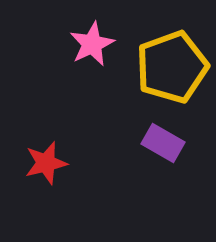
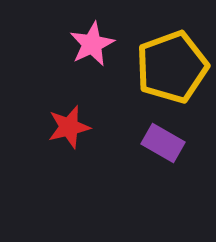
red star: moved 23 px right, 36 px up
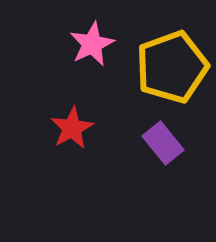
red star: moved 3 px right, 1 px down; rotated 15 degrees counterclockwise
purple rectangle: rotated 21 degrees clockwise
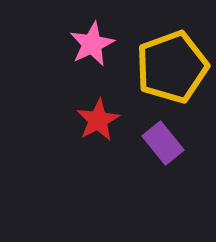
red star: moved 26 px right, 8 px up
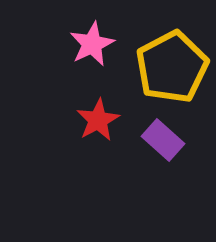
yellow pentagon: rotated 8 degrees counterclockwise
purple rectangle: moved 3 px up; rotated 9 degrees counterclockwise
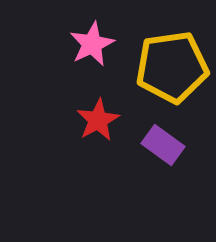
yellow pentagon: rotated 20 degrees clockwise
purple rectangle: moved 5 px down; rotated 6 degrees counterclockwise
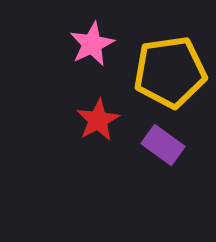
yellow pentagon: moved 2 px left, 5 px down
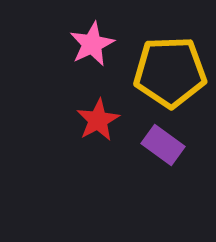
yellow pentagon: rotated 6 degrees clockwise
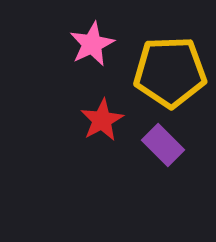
red star: moved 4 px right
purple rectangle: rotated 9 degrees clockwise
